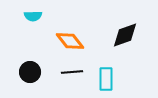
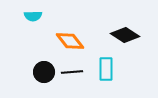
black diamond: rotated 52 degrees clockwise
black circle: moved 14 px right
cyan rectangle: moved 10 px up
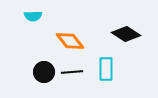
black diamond: moved 1 px right, 1 px up
